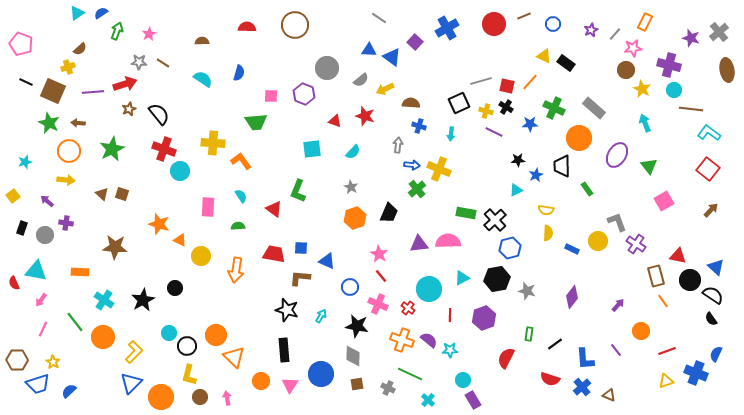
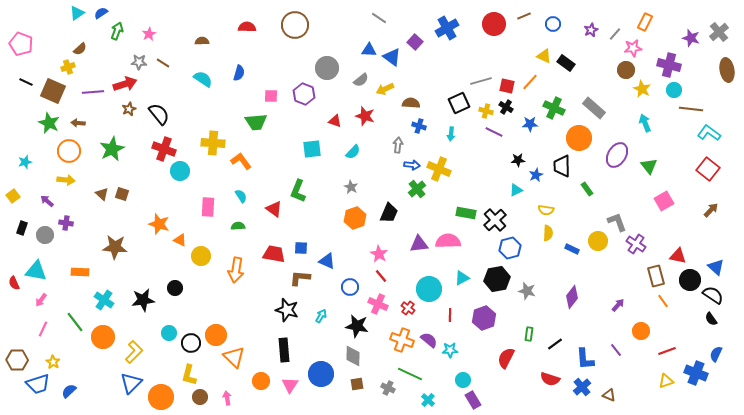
black star at (143, 300): rotated 20 degrees clockwise
black circle at (187, 346): moved 4 px right, 3 px up
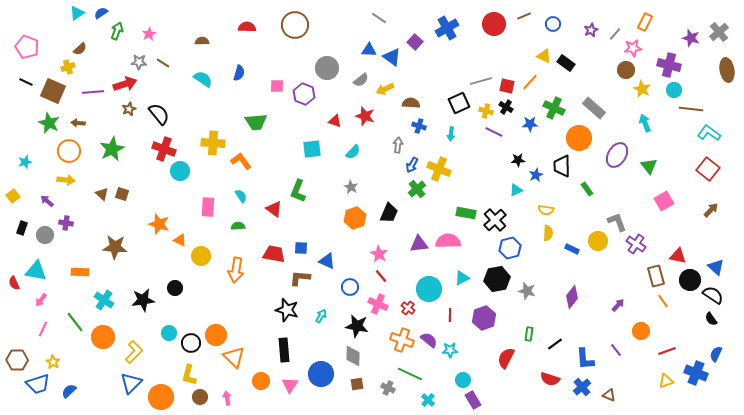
pink pentagon at (21, 44): moved 6 px right, 3 px down
pink square at (271, 96): moved 6 px right, 10 px up
blue arrow at (412, 165): rotated 112 degrees clockwise
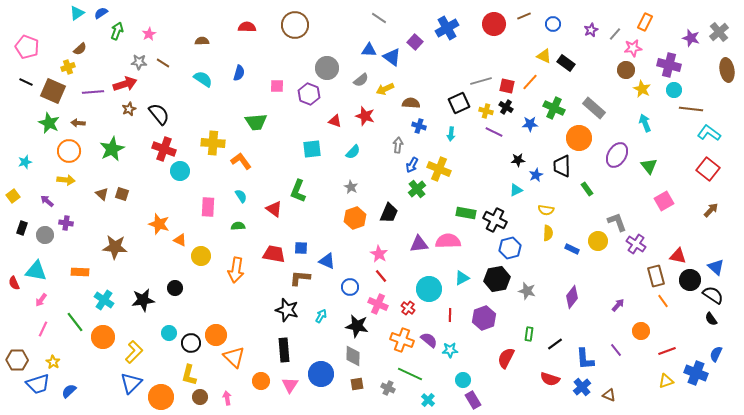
purple hexagon at (304, 94): moved 5 px right
black cross at (495, 220): rotated 20 degrees counterclockwise
